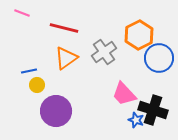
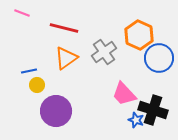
orange hexagon: rotated 8 degrees counterclockwise
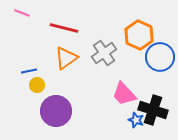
gray cross: moved 1 px down
blue circle: moved 1 px right, 1 px up
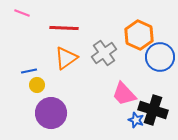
red line: rotated 12 degrees counterclockwise
purple circle: moved 5 px left, 2 px down
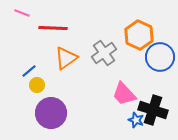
red line: moved 11 px left
blue line: rotated 28 degrees counterclockwise
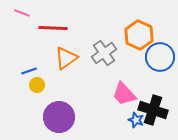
blue line: rotated 21 degrees clockwise
purple circle: moved 8 px right, 4 px down
